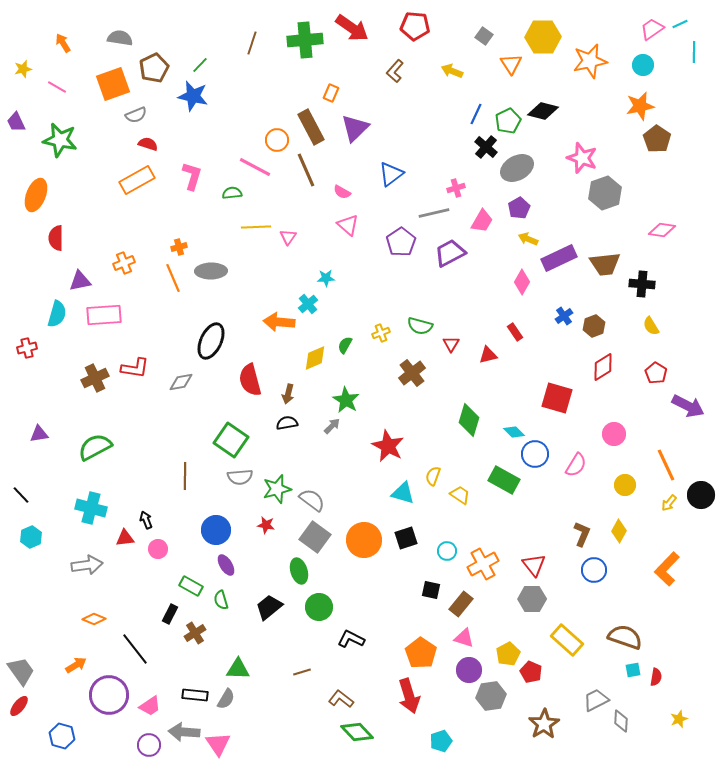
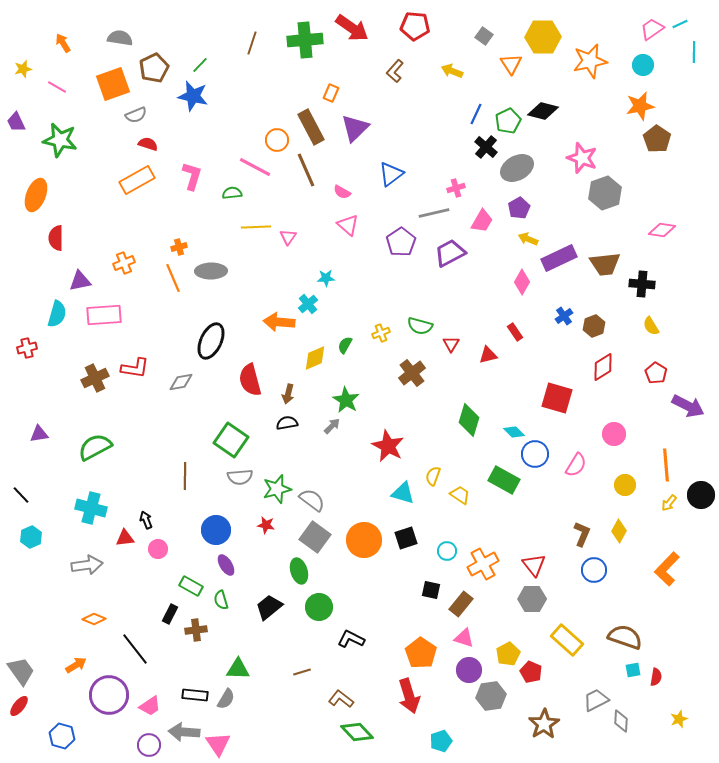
orange line at (666, 465): rotated 20 degrees clockwise
brown cross at (195, 633): moved 1 px right, 3 px up; rotated 25 degrees clockwise
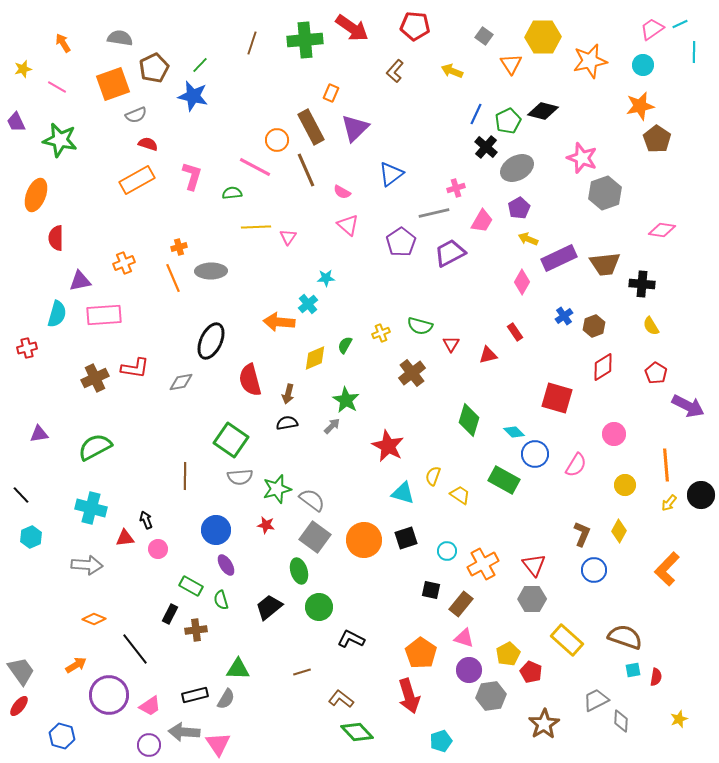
gray arrow at (87, 565): rotated 12 degrees clockwise
black rectangle at (195, 695): rotated 20 degrees counterclockwise
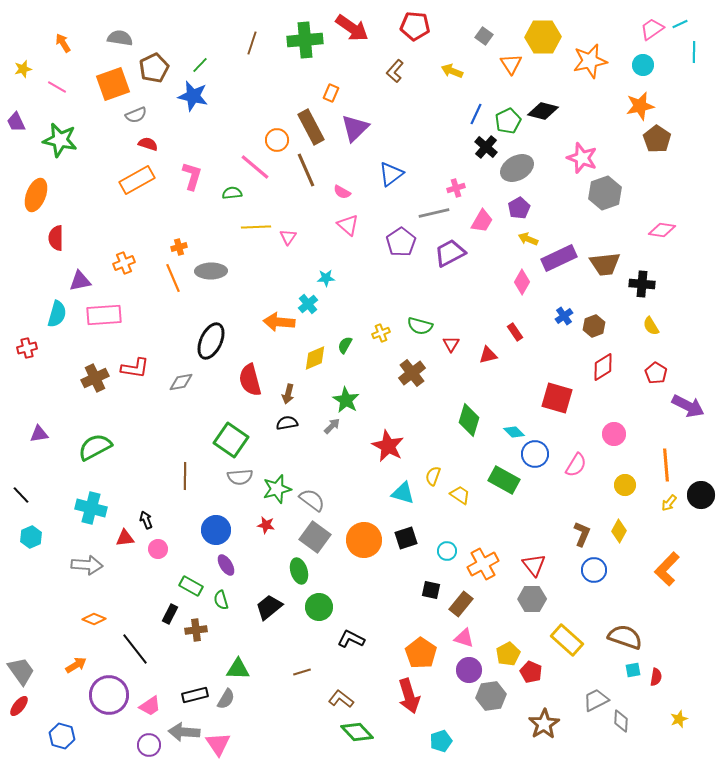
pink line at (255, 167): rotated 12 degrees clockwise
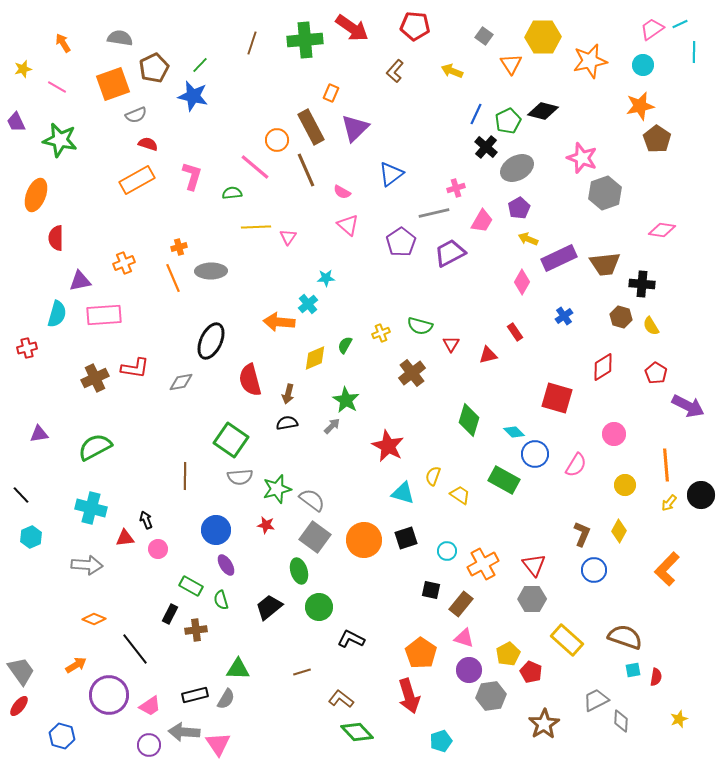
brown hexagon at (594, 326): moved 27 px right, 9 px up; rotated 25 degrees counterclockwise
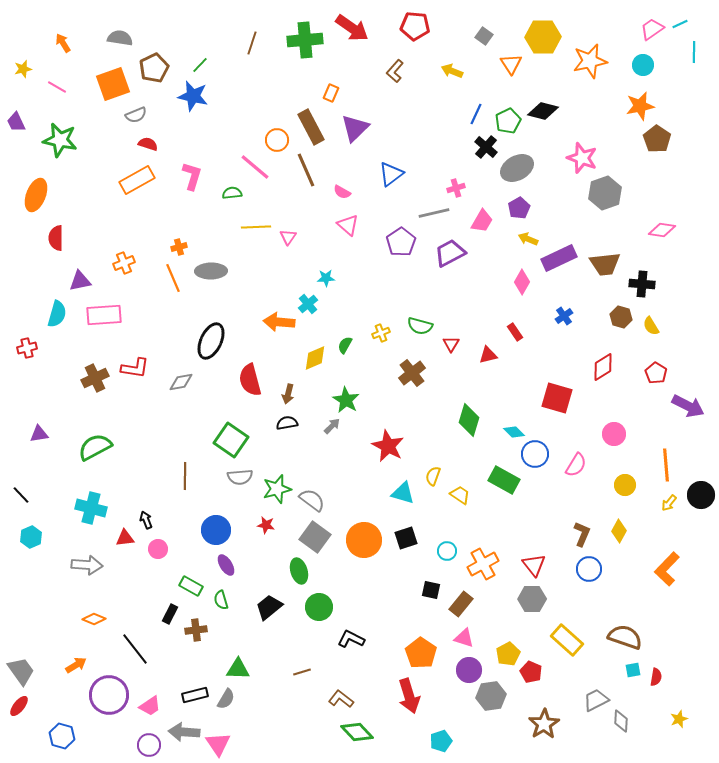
blue circle at (594, 570): moved 5 px left, 1 px up
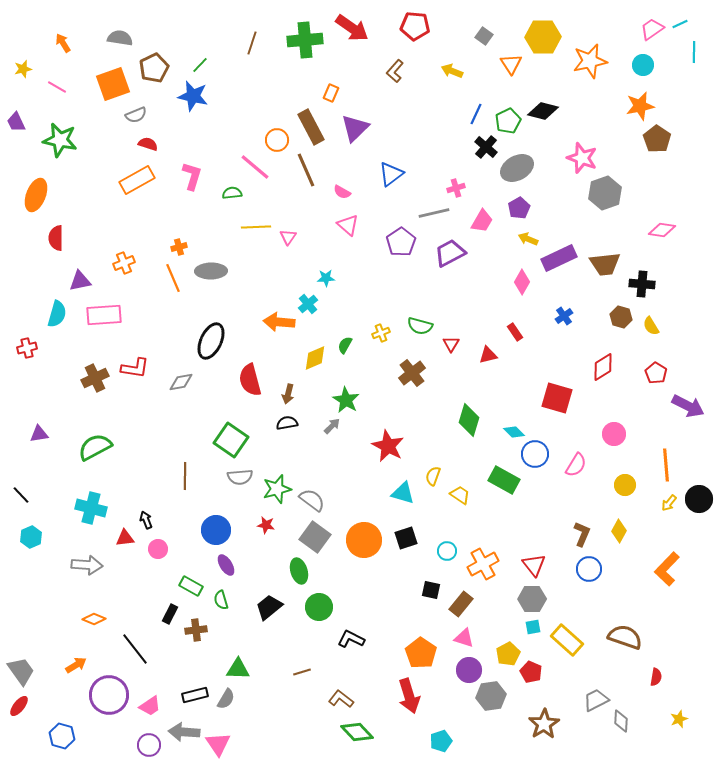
black circle at (701, 495): moved 2 px left, 4 px down
cyan square at (633, 670): moved 100 px left, 43 px up
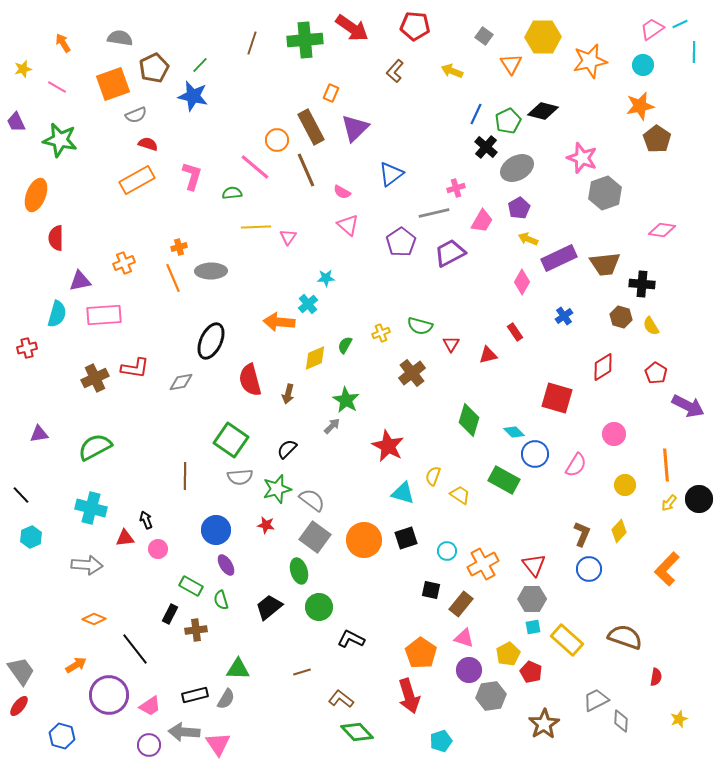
black semicircle at (287, 423): moved 26 px down; rotated 35 degrees counterclockwise
yellow diamond at (619, 531): rotated 15 degrees clockwise
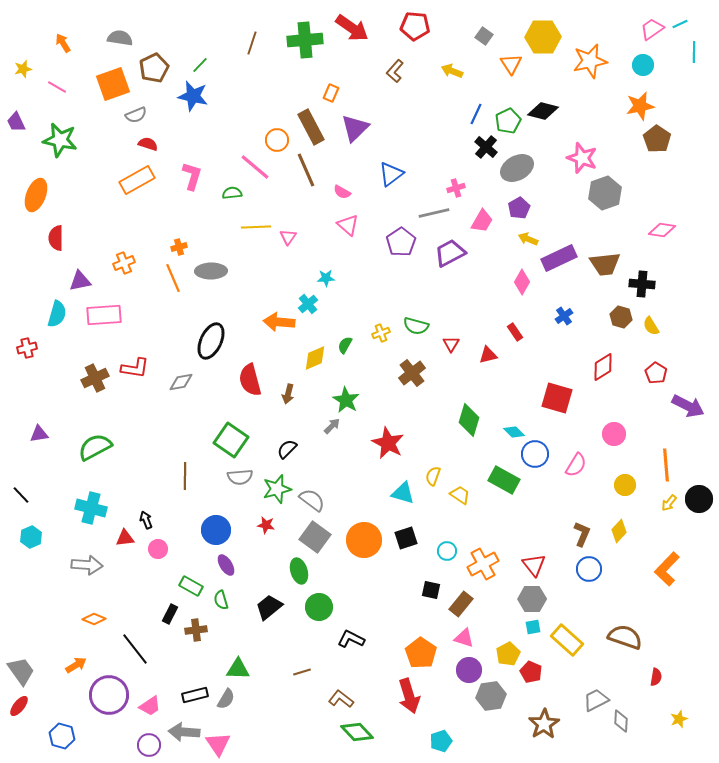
green semicircle at (420, 326): moved 4 px left
red star at (388, 446): moved 3 px up
